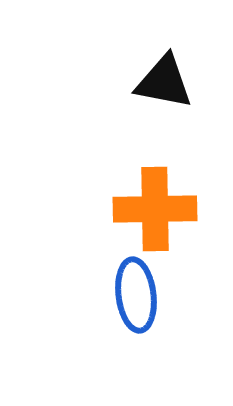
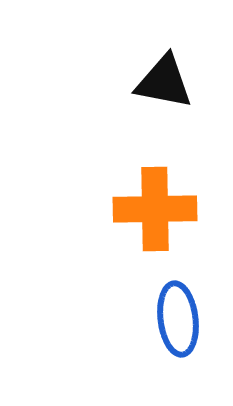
blue ellipse: moved 42 px right, 24 px down
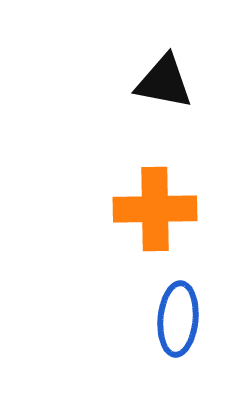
blue ellipse: rotated 12 degrees clockwise
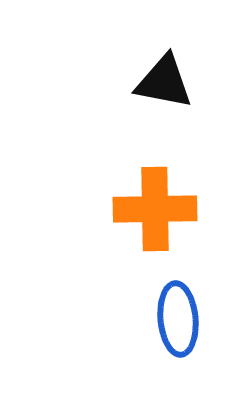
blue ellipse: rotated 10 degrees counterclockwise
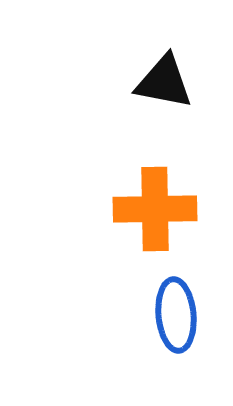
blue ellipse: moved 2 px left, 4 px up
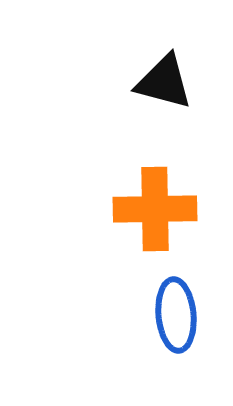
black triangle: rotated 4 degrees clockwise
